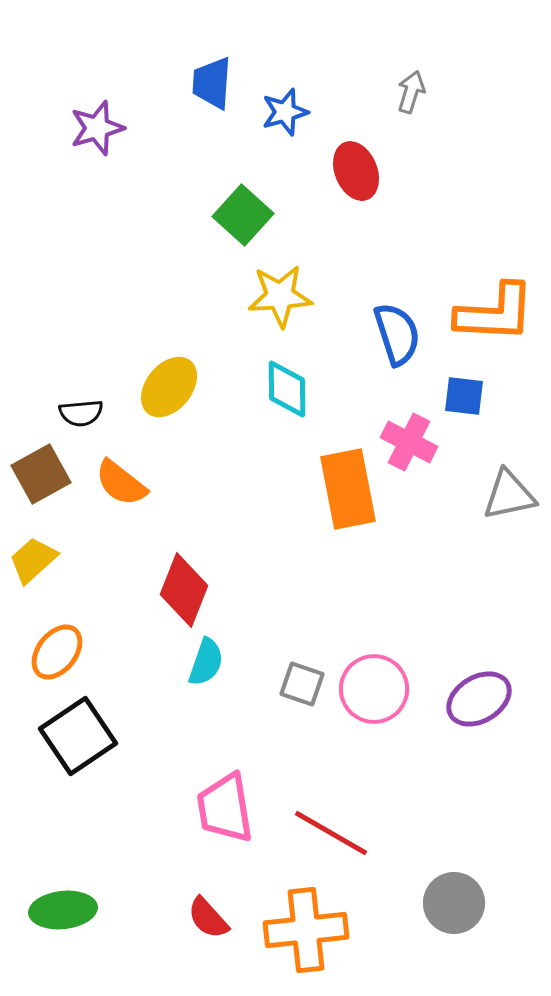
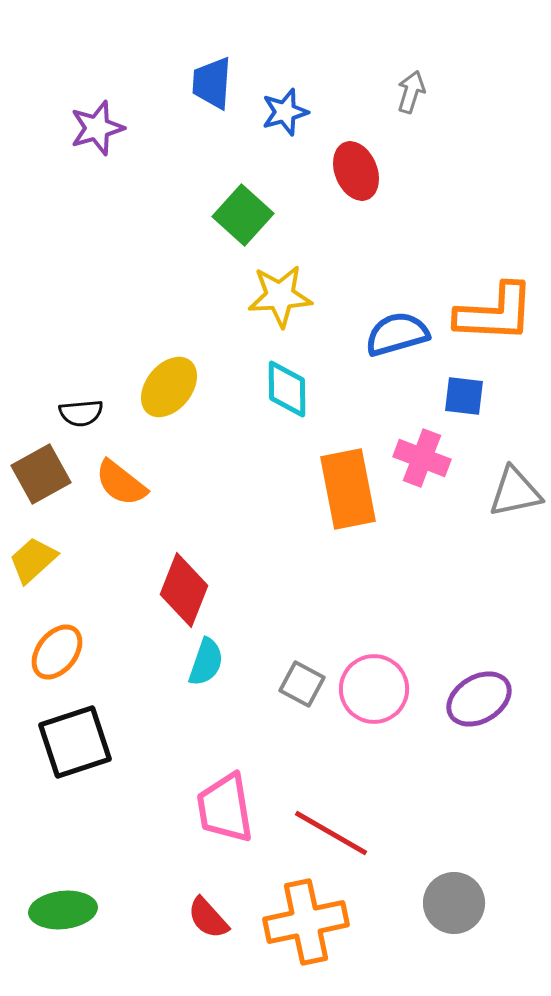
blue semicircle: rotated 88 degrees counterclockwise
pink cross: moved 13 px right, 16 px down; rotated 6 degrees counterclockwise
gray triangle: moved 6 px right, 3 px up
gray square: rotated 9 degrees clockwise
black square: moved 3 px left, 6 px down; rotated 16 degrees clockwise
orange cross: moved 8 px up; rotated 6 degrees counterclockwise
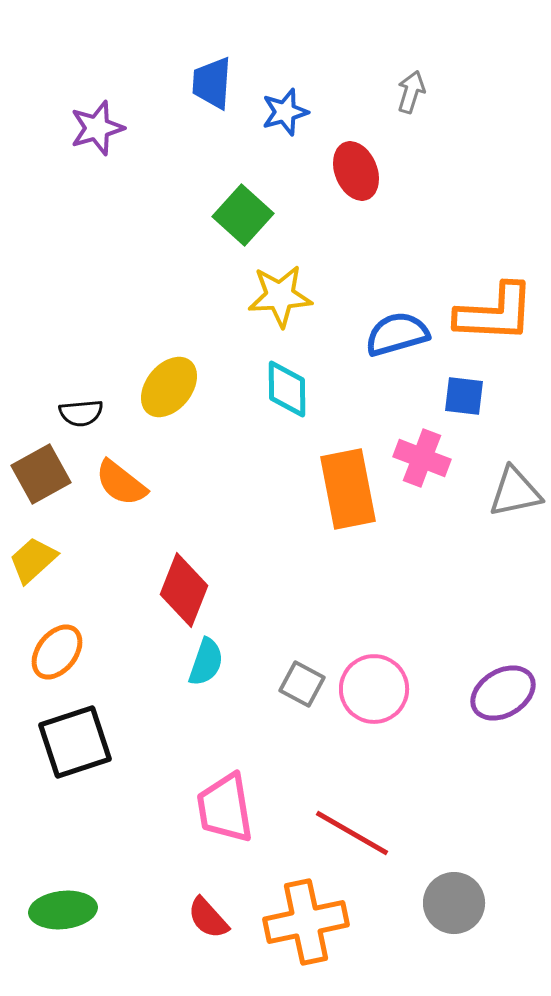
purple ellipse: moved 24 px right, 6 px up
red line: moved 21 px right
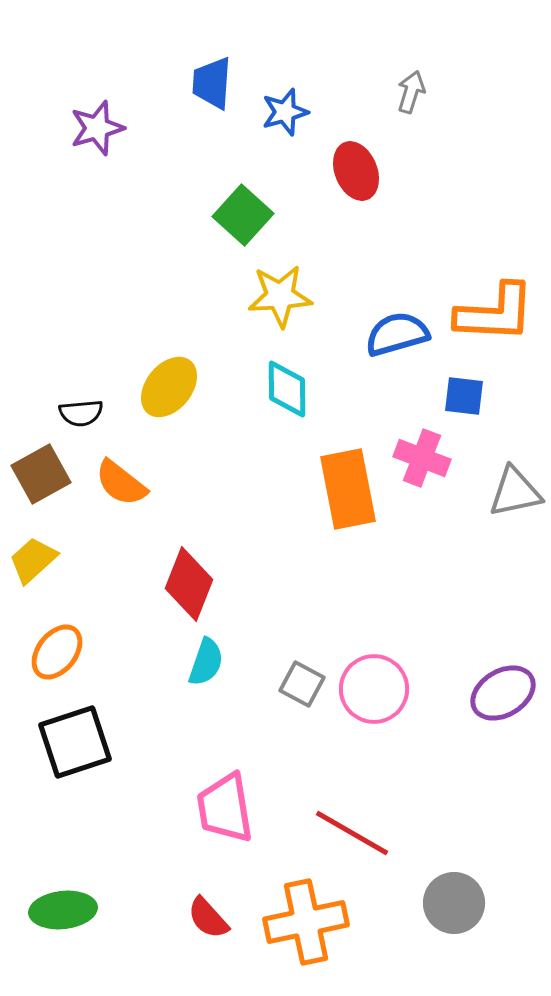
red diamond: moved 5 px right, 6 px up
